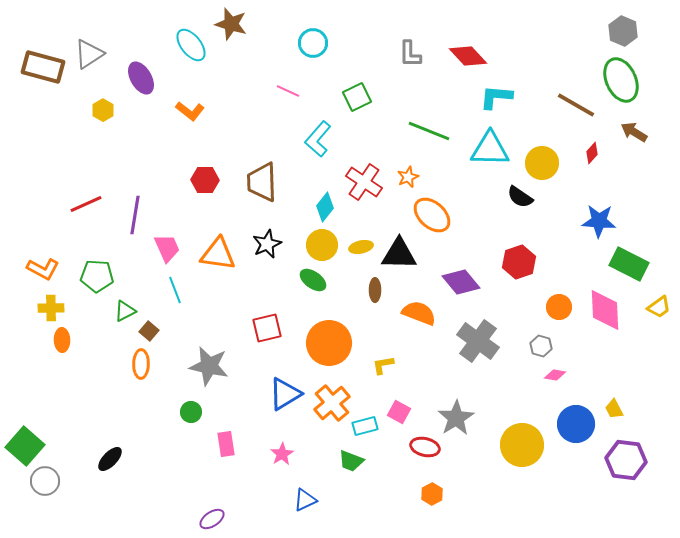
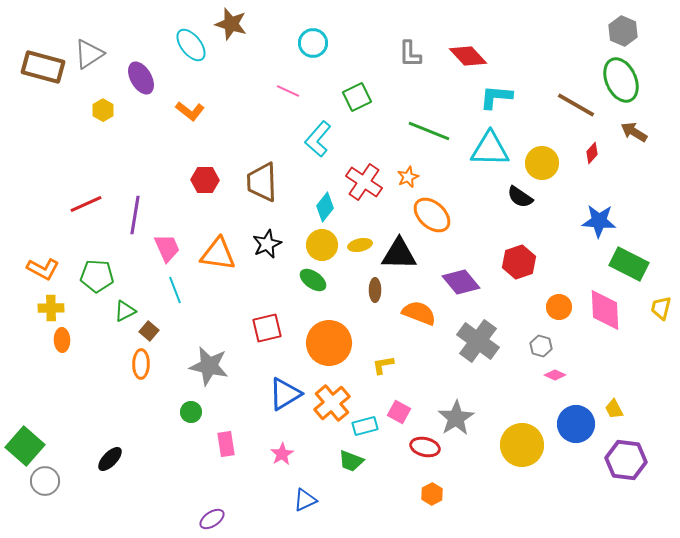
yellow ellipse at (361, 247): moved 1 px left, 2 px up
yellow trapezoid at (659, 307): moved 2 px right, 1 px down; rotated 140 degrees clockwise
pink diamond at (555, 375): rotated 15 degrees clockwise
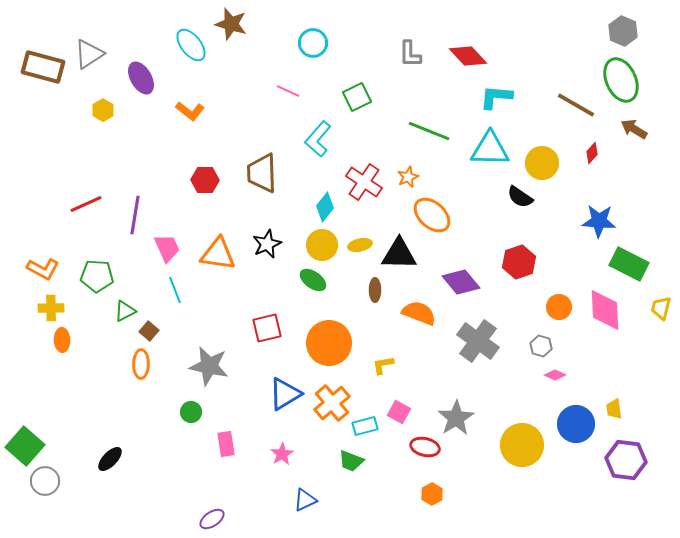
brown arrow at (634, 132): moved 3 px up
brown trapezoid at (262, 182): moved 9 px up
yellow trapezoid at (614, 409): rotated 20 degrees clockwise
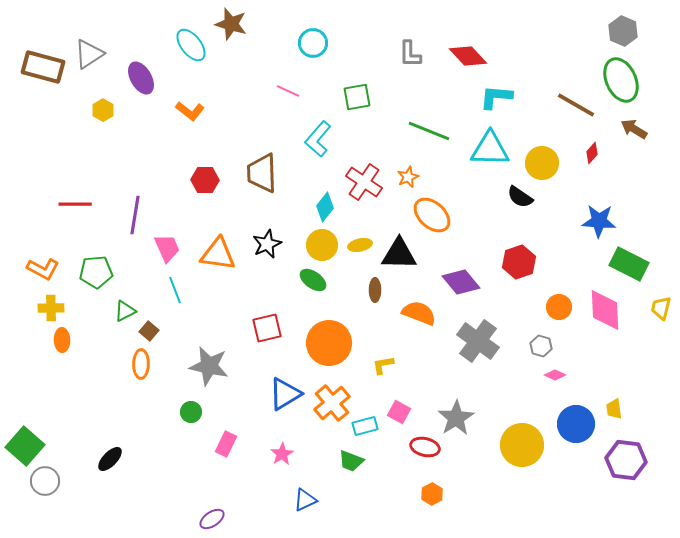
green square at (357, 97): rotated 16 degrees clockwise
red line at (86, 204): moved 11 px left; rotated 24 degrees clockwise
green pentagon at (97, 276): moved 1 px left, 4 px up; rotated 8 degrees counterclockwise
pink rectangle at (226, 444): rotated 35 degrees clockwise
